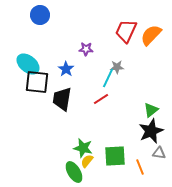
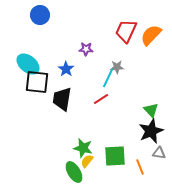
green triangle: rotated 35 degrees counterclockwise
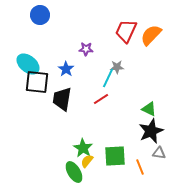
green triangle: moved 2 px left, 1 px up; rotated 21 degrees counterclockwise
green star: rotated 18 degrees clockwise
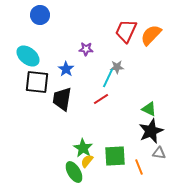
cyan ellipse: moved 8 px up
orange line: moved 1 px left
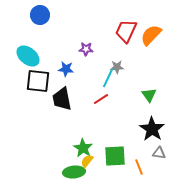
blue star: rotated 28 degrees counterclockwise
black square: moved 1 px right, 1 px up
black trapezoid: rotated 20 degrees counterclockwise
green triangle: moved 14 px up; rotated 28 degrees clockwise
black star: moved 1 px right, 2 px up; rotated 15 degrees counterclockwise
green ellipse: rotated 65 degrees counterclockwise
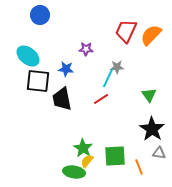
green ellipse: rotated 15 degrees clockwise
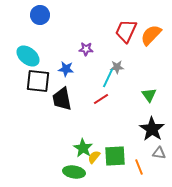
yellow semicircle: moved 7 px right, 4 px up
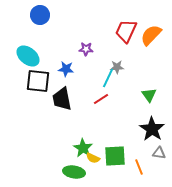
yellow semicircle: moved 1 px left, 1 px down; rotated 104 degrees counterclockwise
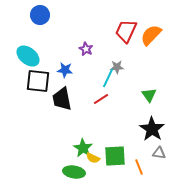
purple star: rotated 24 degrees clockwise
blue star: moved 1 px left, 1 px down
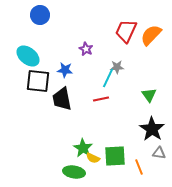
red line: rotated 21 degrees clockwise
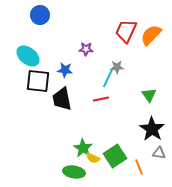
purple star: rotated 24 degrees counterclockwise
green square: rotated 30 degrees counterclockwise
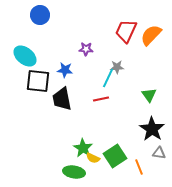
cyan ellipse: moved 3 px left
